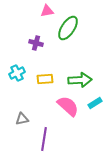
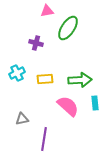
cyan rectangle: rotated 64 degrees counterclockwise
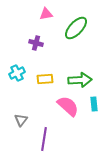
pink triangle: moved 1 px left, 3 px down
green ellipse: moved 8 px right; rotated 10 degrees clockwise
cyan rectangle: moved 1 px left, 1 px down
gray triangle: moved 1 px left, 1 px down; rotated 40 degrees counterclockwise
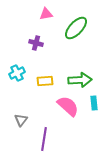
yellow rectangle: moved 2 px down
cyan rectangle: moved 1 px up
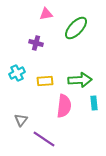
pink semicircle: moved 4 px left; rotated 55 degrees clockwise
purple line: rotated 65 degrees counterclockwise
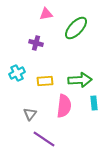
gray triangle: moved 9 px right, 6 px up
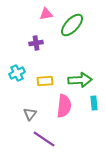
green ellipse: moved 4 px left, 3 px up
purple cross: rotated 24 degrees counterclockwise
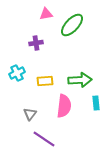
cyan rectangle: moved 2 px right
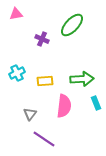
pink triangle: moved 30 px left
purple cross: moved 6 px right, 4 px up; rotated 32 degrees clockwise
green arrow: moved 2 px right, 1 px up
cyan rectangle: rotated 16 degrees counterclockwise
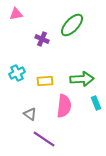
gray triangle: rotated 32 degrees counterclockwise
